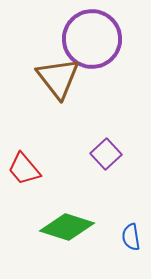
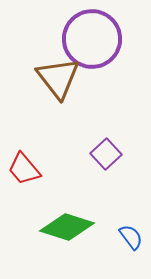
blue semicircle: rotated 152 degrees clockwise
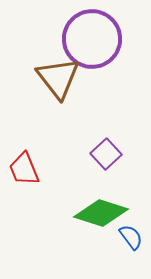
red trapezoid: rotated 18 degrees clockwise
green diamond: moved 34 px right, 14 px up
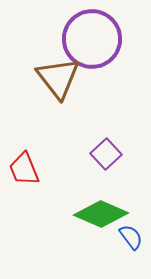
green diamond: moved 1 px down; rotated 6 degrees clockwise
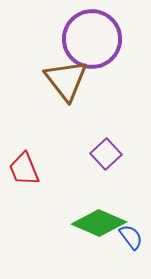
brown triangle: moved 8 px right, 2 px down
green diamond: moved 2 px left, 9 px down
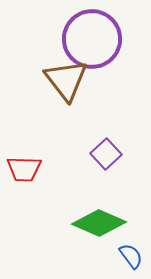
red trapezoid: rotated 66 degrees counterclockwise
blue semicircle: moved 19 px down
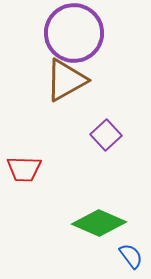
purple circle: moved 18 px left, 6 px up
brown triangle: rotated 39 degrees clockwise
purple square: moved 19 px up
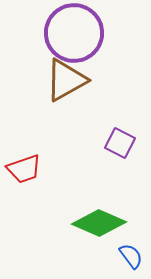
purple square: moved 14 px right, 8 px down; rotated 20 degrees counterclockwise
red trapezoid: rotated 21 degrees counterclockwise
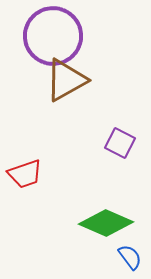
purple circle: moved 21 px left, 3 px down
red trapezoid: moved 1 px right, 5 px down
green diamond: moved 7 px right
blue semicircle: moved 1 px left, 1 px down
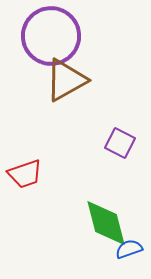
purple circle: moved 2 px left
green diamond: rotated 52 degrees clockwise
blue semicircle: moved 1 px left, 8 px up; rotated 72 degrees counterclockwise
